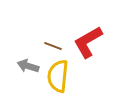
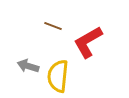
brown line: moved 20 px up
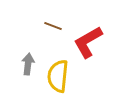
gray arrow: moved 2 px up; rotated 80 degrees clockwise
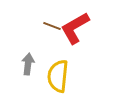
brown line: moved 1 px left
red L-shape: moved 13 px left, 14 px up
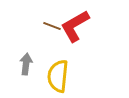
red L-shape: moved 2 px up
gray arrow: moved 2 px left
